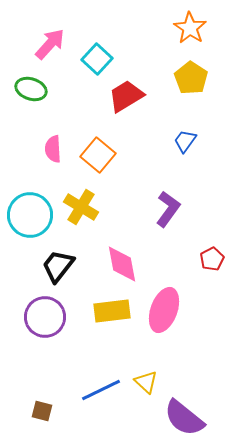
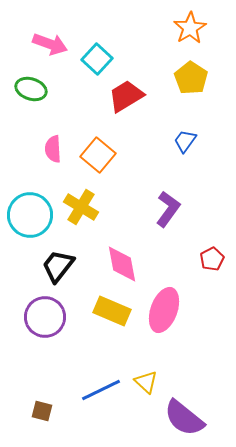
orange star: rotated 8 degrees clockwise
pink arrow: rotated 68 degrees clockwise
yellow rectangle: rotated 30 degrees clockwise
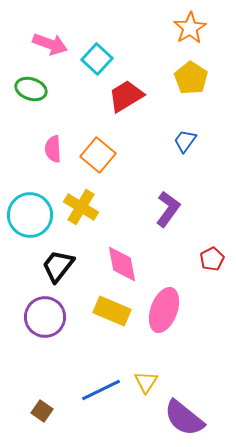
yellow triangle: rotated 20 degrees clockwise
brown square: rotated 20 degrees clockwise
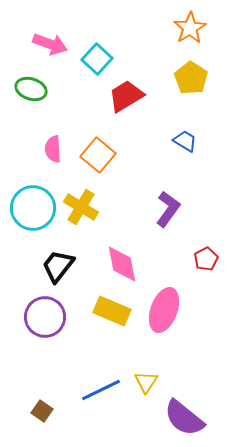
blue trapezoid: rotated 85 degrees clockwise
cyan circle: moved 3 px right, 7 px up
red pentagon: moved 6 px left
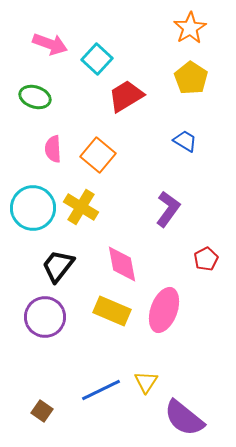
green ellipse: moved 4 px right, 8 px down
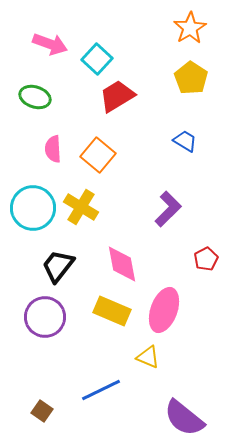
red trapezoid: moved 9 px left
purple L-shape: rotated 9 degrees clockwise
yellow triangle: moved 2 px right, 25 px up; rotated 40 degrees counterclockwise
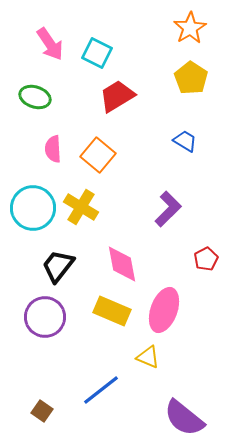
pink arrow: rotated 36 degrees clockwise
cyan square: moved 6 px up; rotated 16 degrees counterclockwise
blue line: rotated 12 degrees counterclockwise
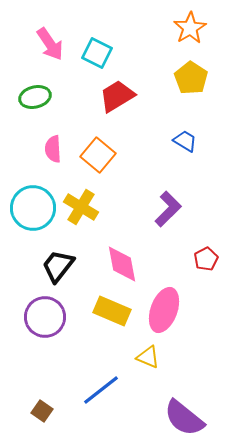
green ellipse: rotated 32 degrees counterclockwise
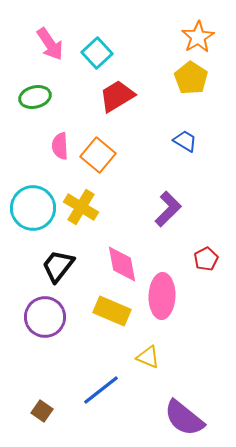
orange star: moved 8 px right, 9 px down
cyan square: rotated 20 degrees clockwise
pink semicircle: moved 7 px right, 3 px up
pink ellipse: moved 2 px left, 14 px up; rotated 18 degrees counterclockwise
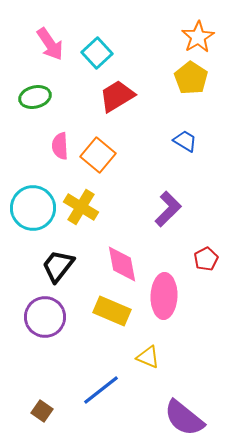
pink ellipse: moved 2 px right
